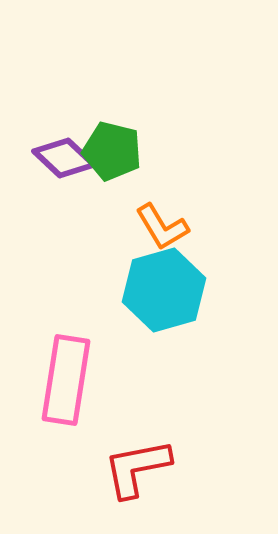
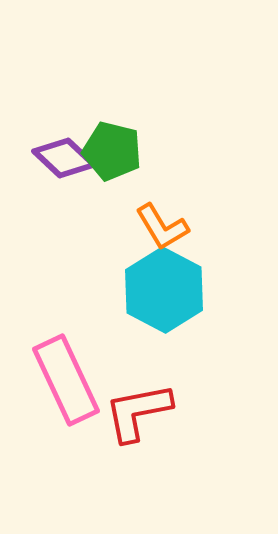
cyan hexagon: rotated 16 degrees counterclockwise
pink rectangle: rotated 34 degrees counterclockwise
red L-shape: moved 1 px right, 56 px up
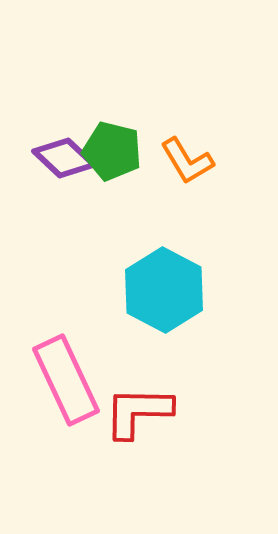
orange L-shape: moved 25 px right, 66 px up
red L-shape: rotated 12 degrees clockwise
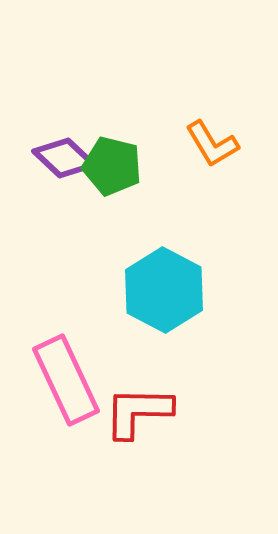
green pentagon: moved 15 px down
orange L-shape: moved 25 px right, 17 px up
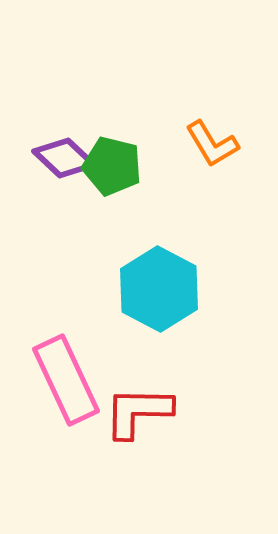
cyan hexagon: moved 5 px left, 1 px up
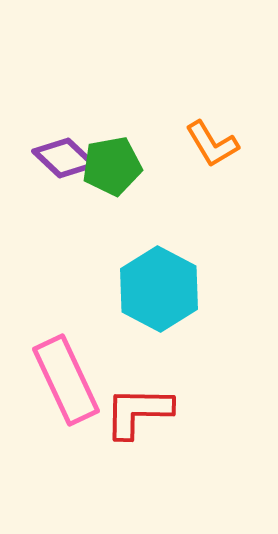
green pentagon: rotated 24 degrees counterclockwise
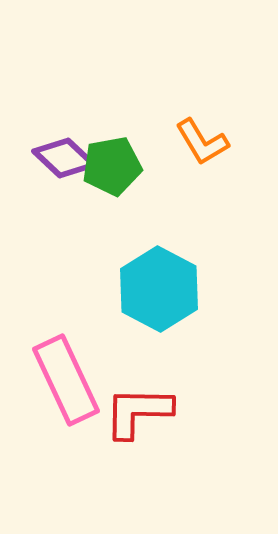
orange L-shape: moved 10 px left, 2 px up
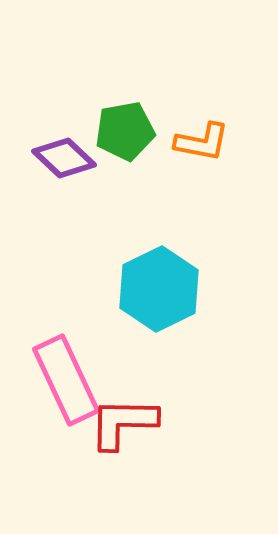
orange L-shape: rotated 48 degrees counterclockwise
green pentagon: moved 13 px right, 35 px up
cyan hexagon: rotated 6 degrees clockwise
red L-shape: moved 15 px left, 11 px down
